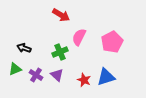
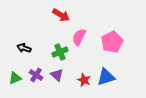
green triangle: moved 9 px down
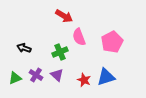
red arrow: moved 3 px right, 1 px down
pink semicircle: rotated 48 degrees counterclockwise
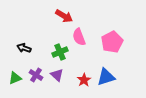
red star: rotated 16 degrees clockwise
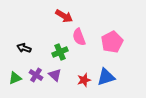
purple triangle: moved 2 px left
red star: rotated 16 degrees clockwise
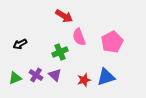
black arrow: moved 4 px left, 4 px up; rotated 48 degrees counterclockwise
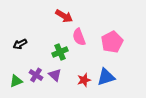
green triangle: moved 1 px right, 3 px down
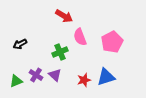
pink semicircle: moved 1 px right
